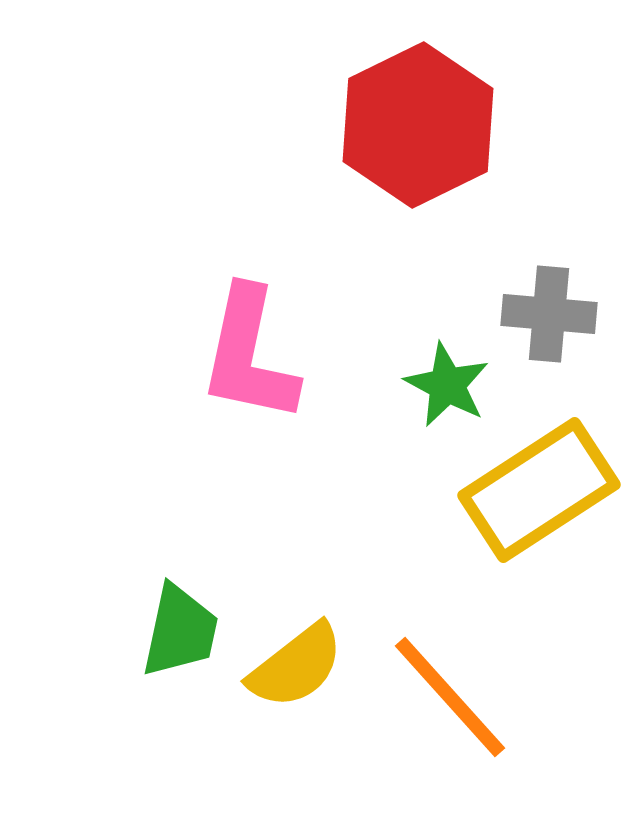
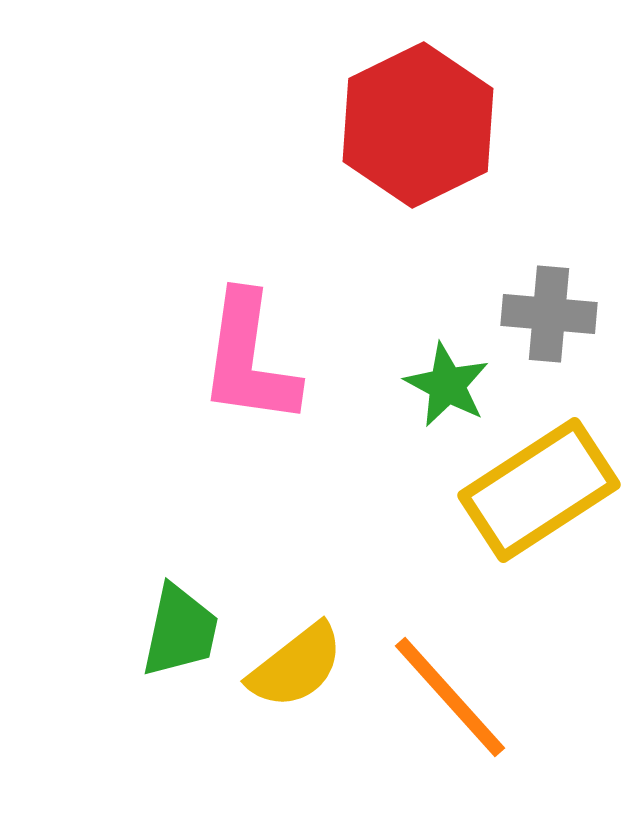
pink L-shape: moved 4 px down; rotated 4 degrees counterclockwise
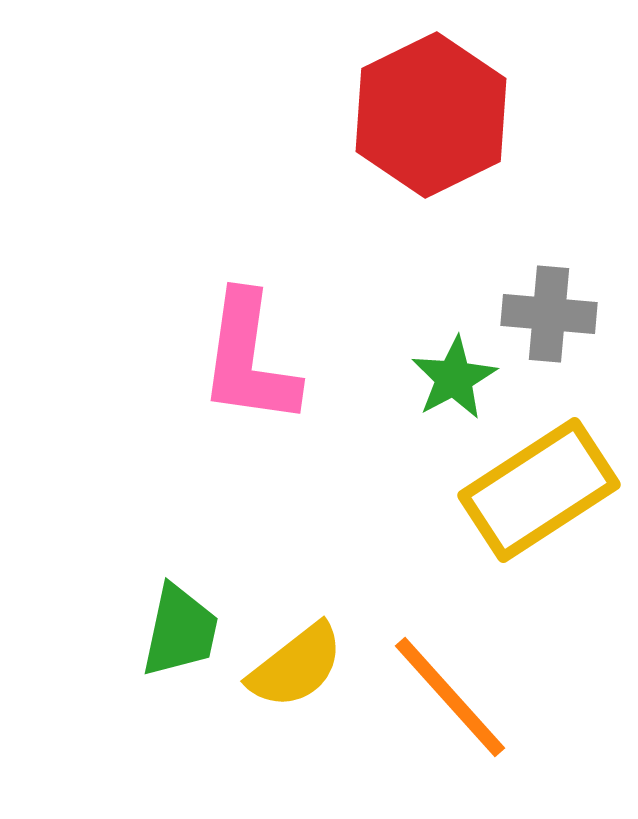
red hexagon: moved 13 px right, 10 px up
green star: moved 7 px right, 7 px up; rotated 16 degrees clockwise
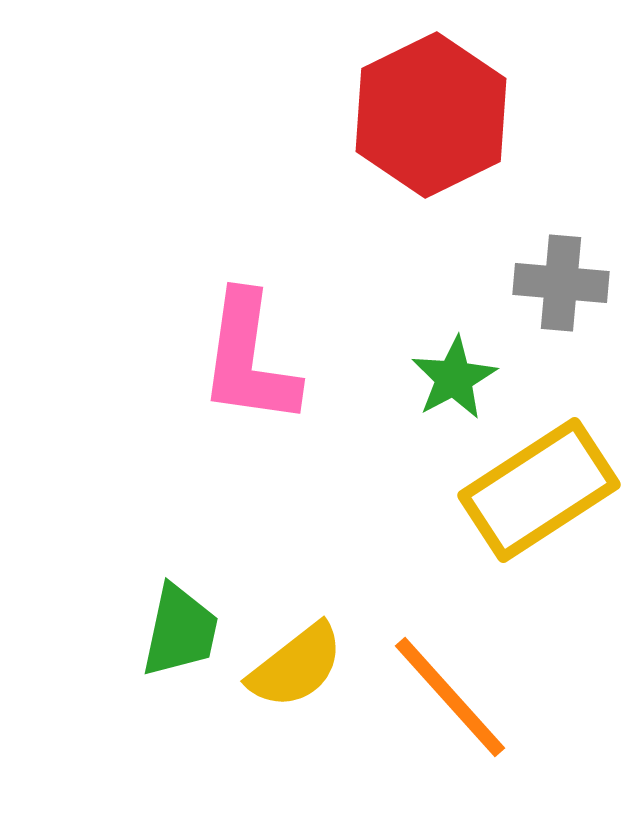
gray cross: moved 12 px right, 31 px up
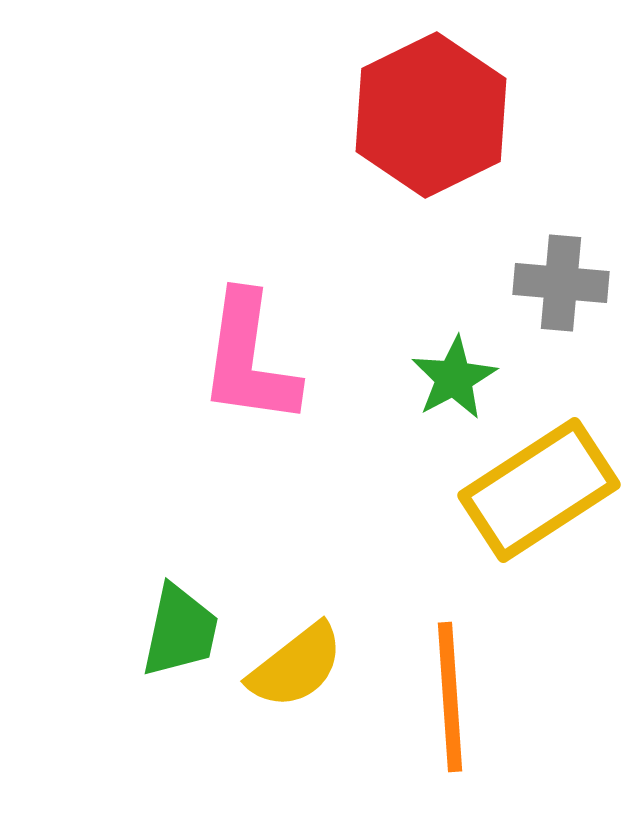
orange line: rotated 38 degrees clockwise
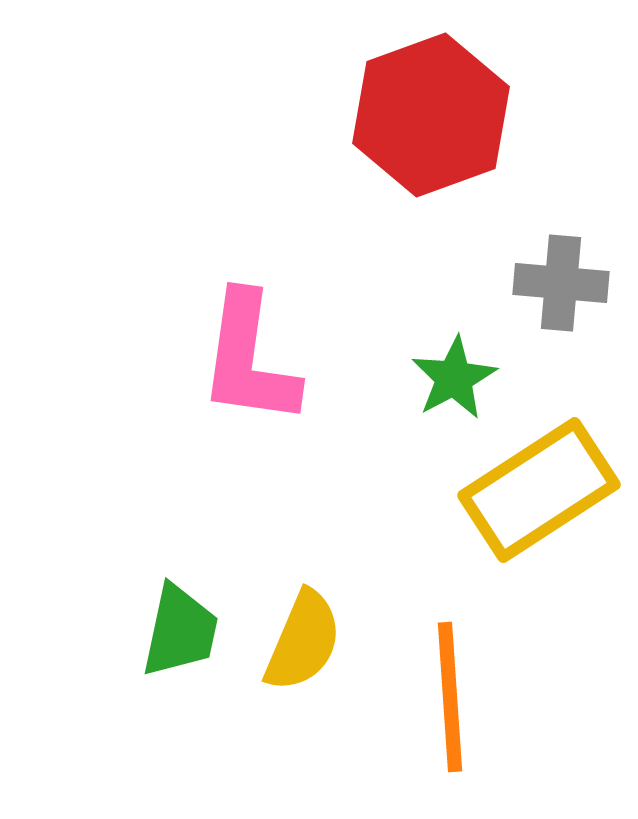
red hexagon: rotated 6 degrees clockwise
yellow semicircle: moved 7 px right, 25 px up; rotated 29 degrees counterclockwise
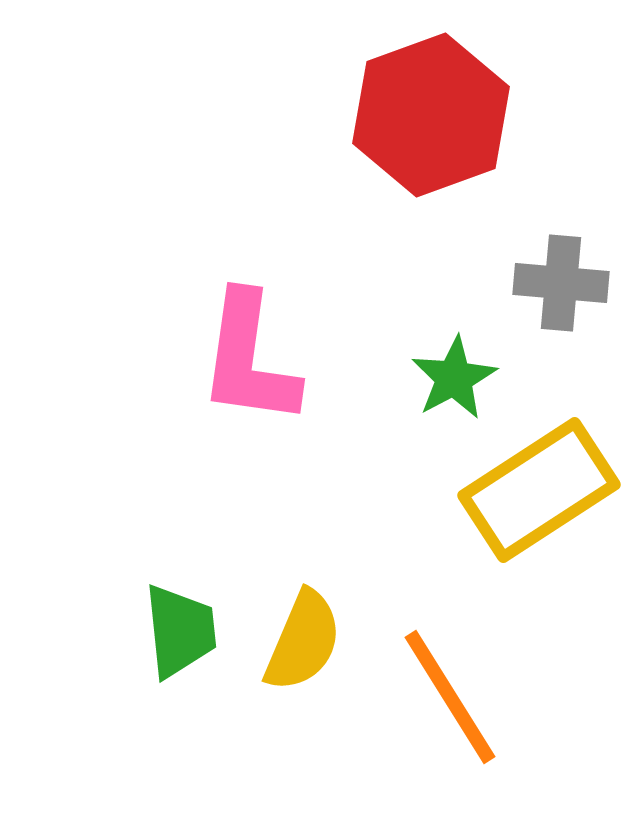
green trapezoid: rotated 18 degrees counterclockwise
orange line: rotated 28 degrees counterclockwise
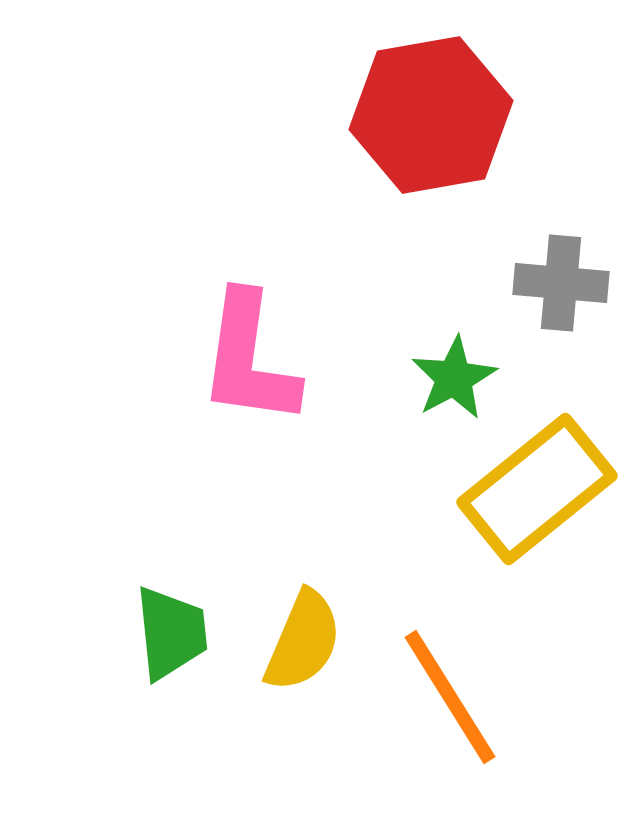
red hexagon: rotated 10 degrees clockwise
yellow rectangle: moved 2 px left, 1 px up; rotated 6 degrees counterclockwise
green trapezoid: moved 9 px left, 2 px down
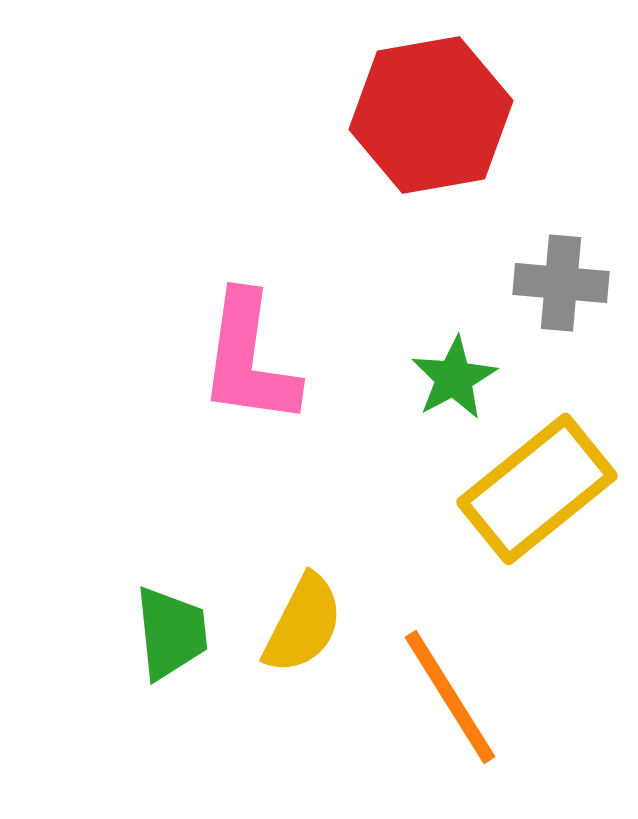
yellow semicircle: moved 17 px up; rotated 4 degrees clockwise
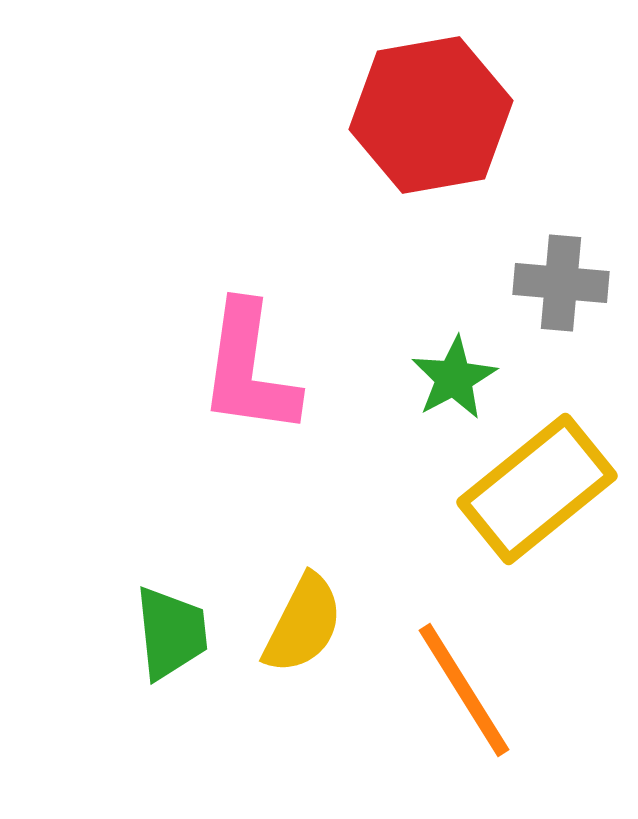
pink L-shape: moved 10 px down
orange line: moved 14 px right, 7 px up
